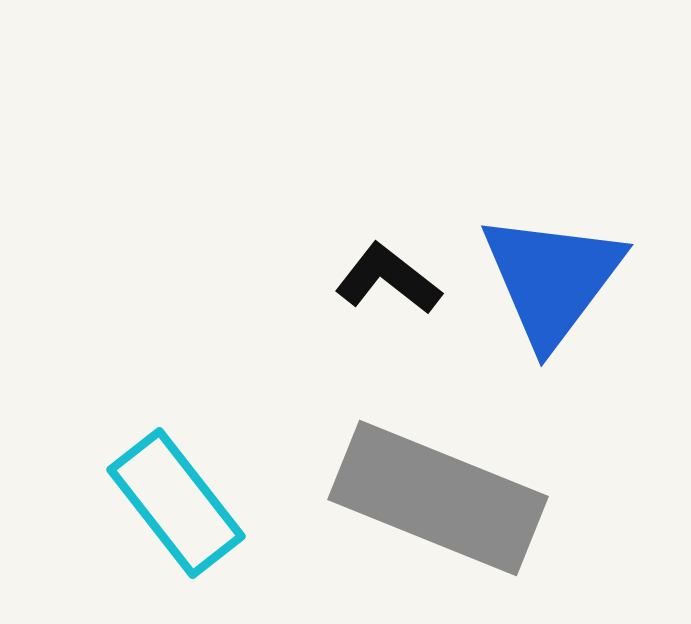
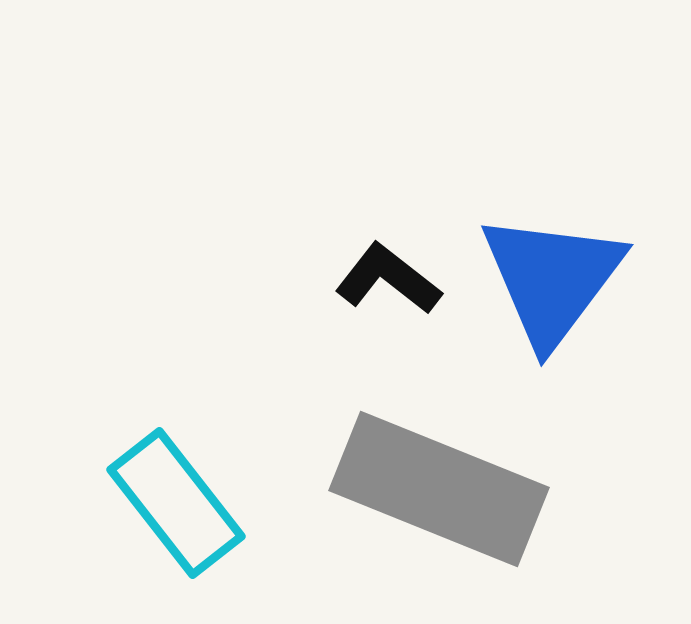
gray rectangle: moved 1 px right, 9 px up
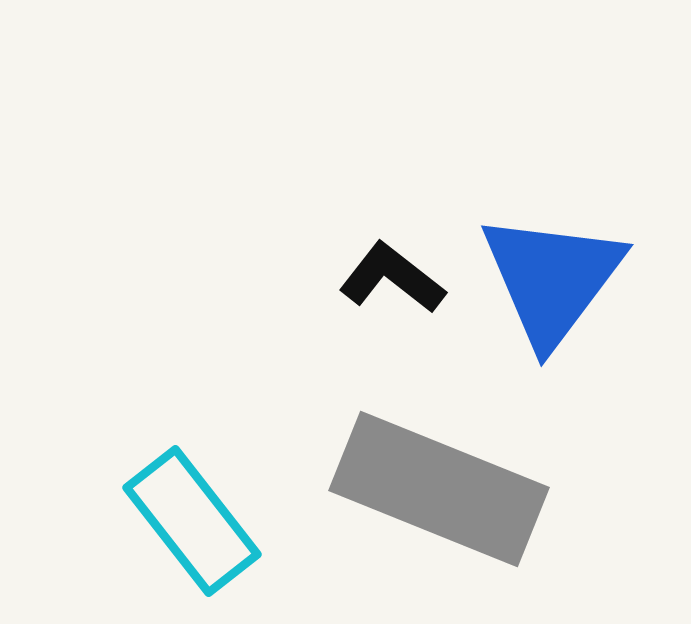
black L-shape: moved 4 px right, 1 px up
cyan rectangle: moved 16 px right, 18 px down
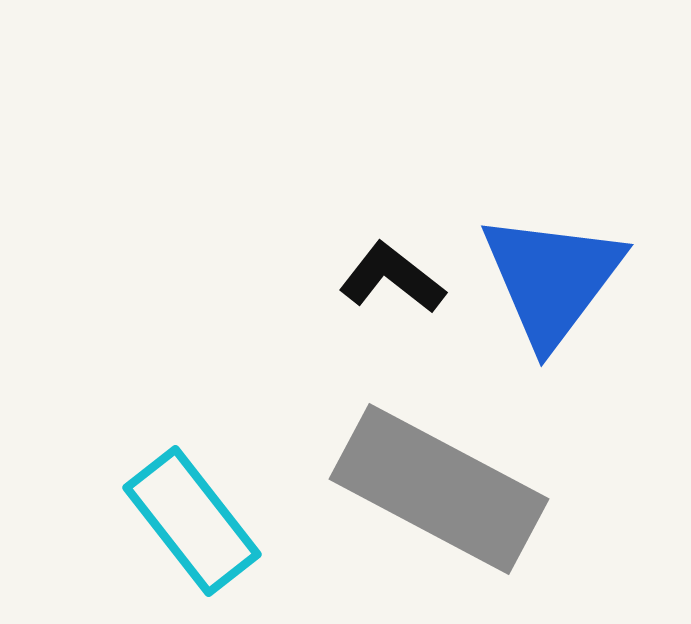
gray rectangle: rotated 6 degrees clockwise
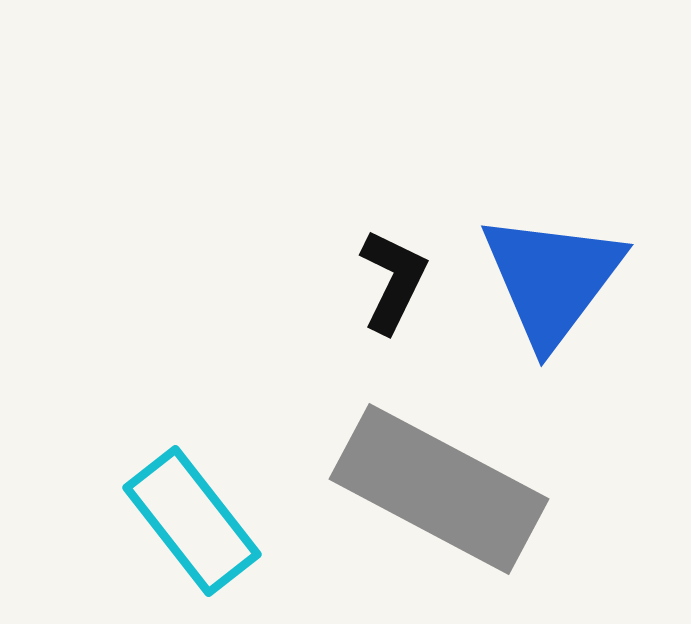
black L-shape: moved 1 px right, 3 px down; rotated 78 degrees clockwise
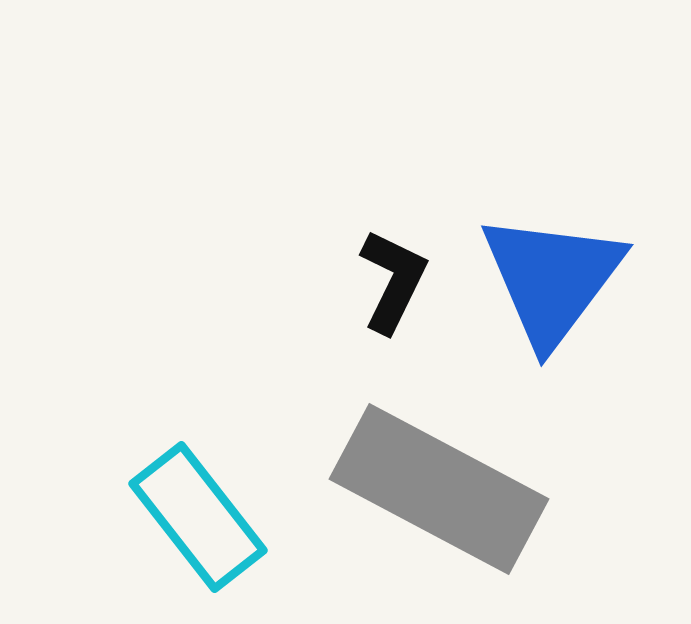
cyan rectangle: moved 6 px right, 4 px up
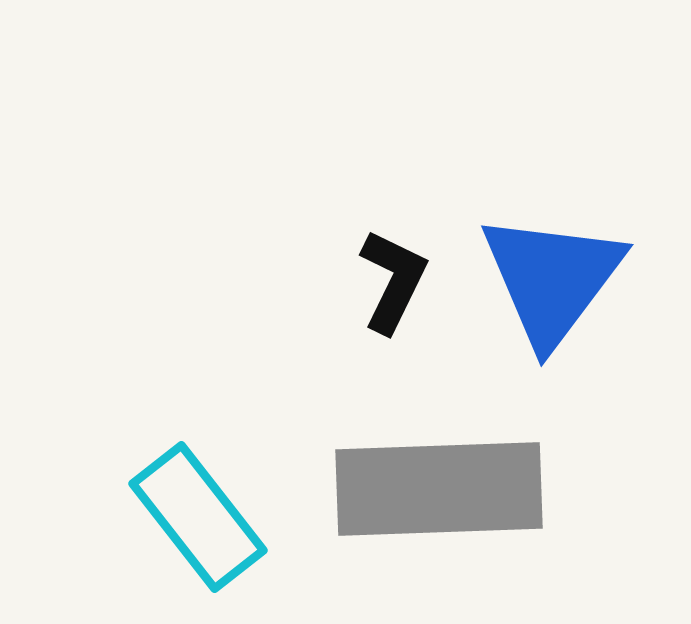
gray rectangle: rotated 30 degrees counterclockwise
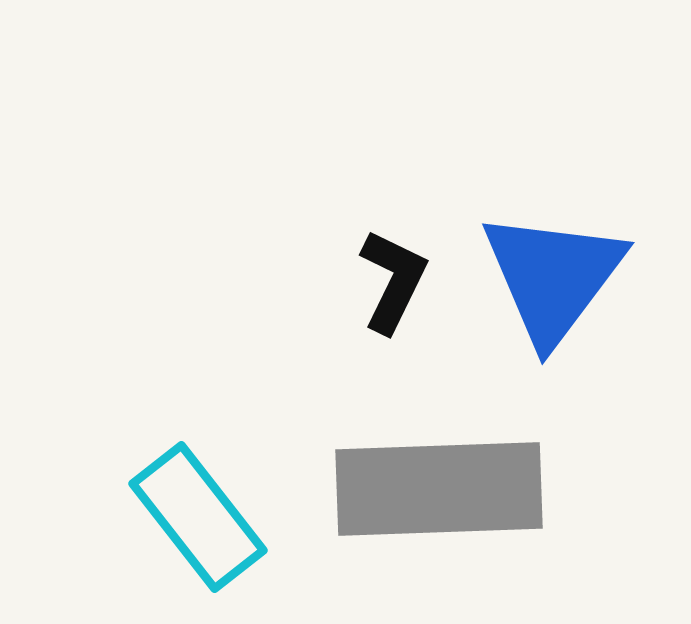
blue triangle: moved 1 px right, 2 px up
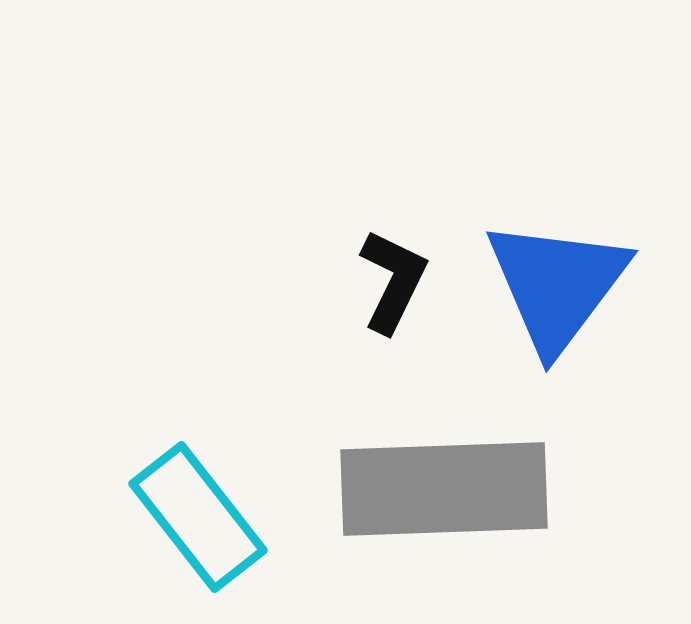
blue triangle: moved 4 px right, 8 px down
gray rectangle: moved 5 px right
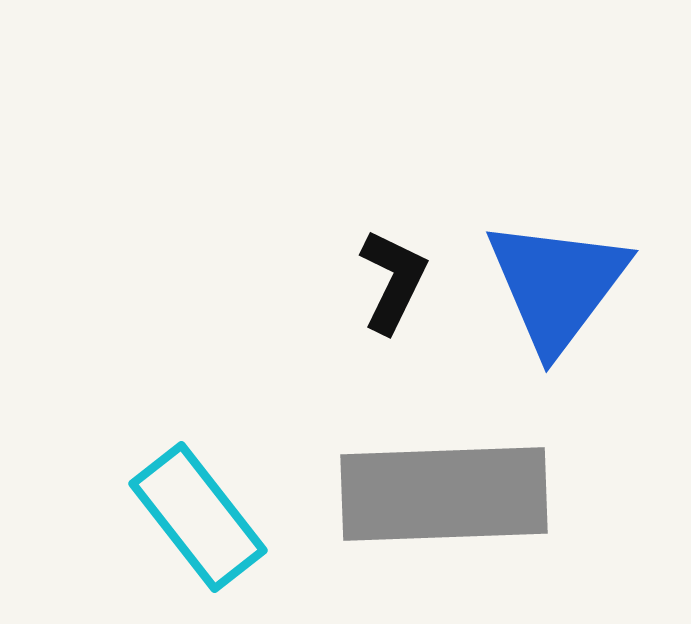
gray rectangle: moved 5 px down
